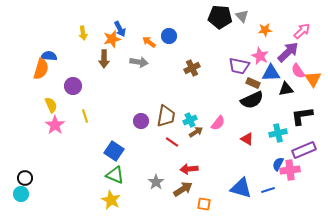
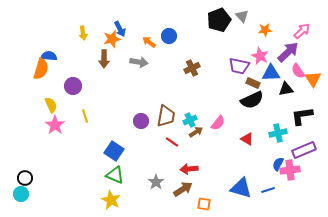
black pentagon at (220, 17): moved 1 px left, 3 px down; rotated 25 degrees counterclockwise
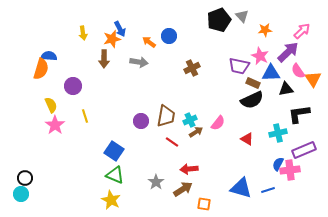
black L-shape at (302, 116): moved 3 px left, 2 px up
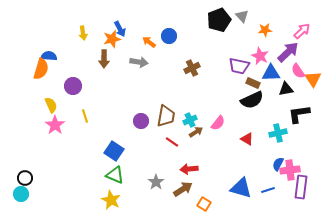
purple rectangle at (304, 150): moved 3 px left, 37 px down; rotated 60 degrees counterclockwise
orange square at (204, 204): rotated 24 degrees clockwise
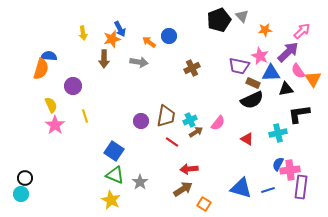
gray star at (156, 182): moved 16 px left
